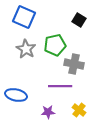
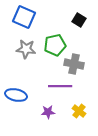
gray star: rotated 24 degrees counterclockwise
yellow cross: moved 1 px down
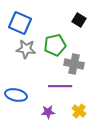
blue square: moved 4 px left, 6 px down
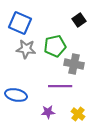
black square: rotated 24 degrees clockwise
green pentagon: moved 1 px down
yellow cross: moved 1 px left, 3 px down
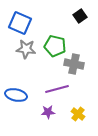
black square: moved 1 px right, 4 px up
green pentagon: rotated 25 degrees clockwise
purple line: moved 3 px left, 3 px down; rotated 15 degrees counterclockwise
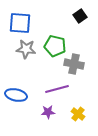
blue square: rotated 20 degrees counterclockwise
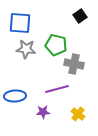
green pentagon: moved 1 px right, 1 px up
blue ellipse: moved 1 px left, 1 px down; rotated 15 degrees counterclockwise
purple star: moved 5 px left
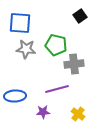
gray cross: rotated 18 degrees counterclockwise
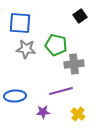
purple line: moved 4 px right, 2 px down
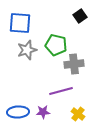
gray star: moved 1 px right, 1 px down; rotated 24 degrees counterclockwise
blue ellipse: moved 3 px right, 16 px down
